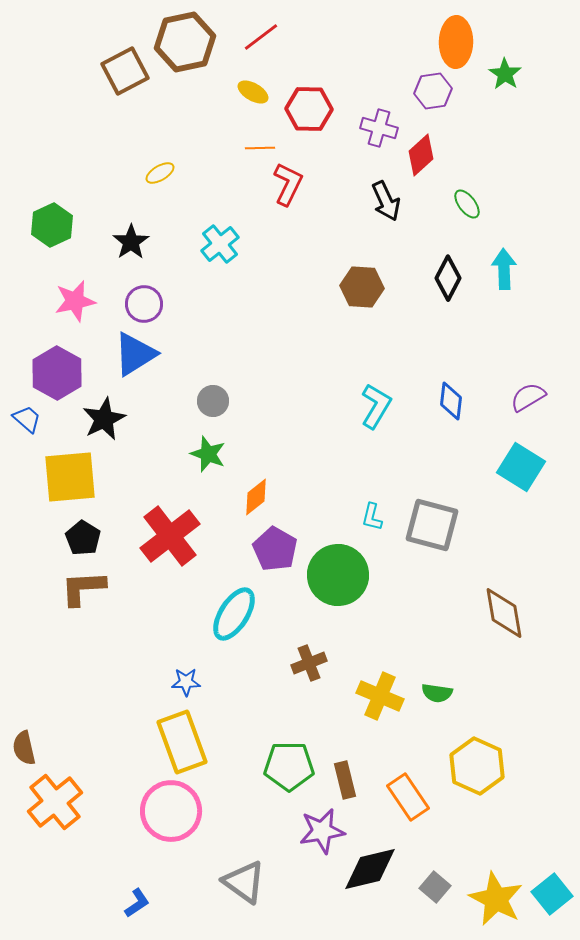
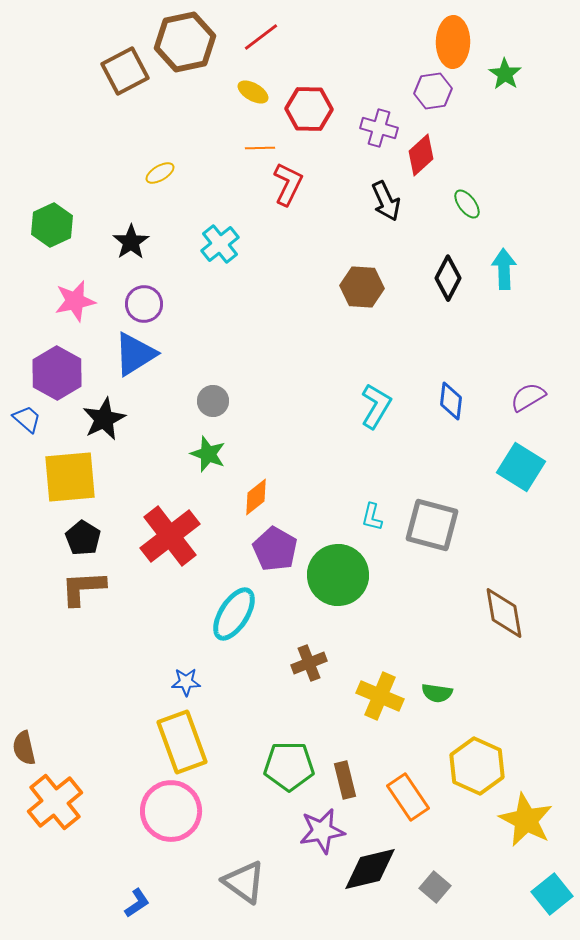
orange ellipse at (456, 42): moved 3 px left
yellow star at (496, 899): moved 30 px right, 79 px up
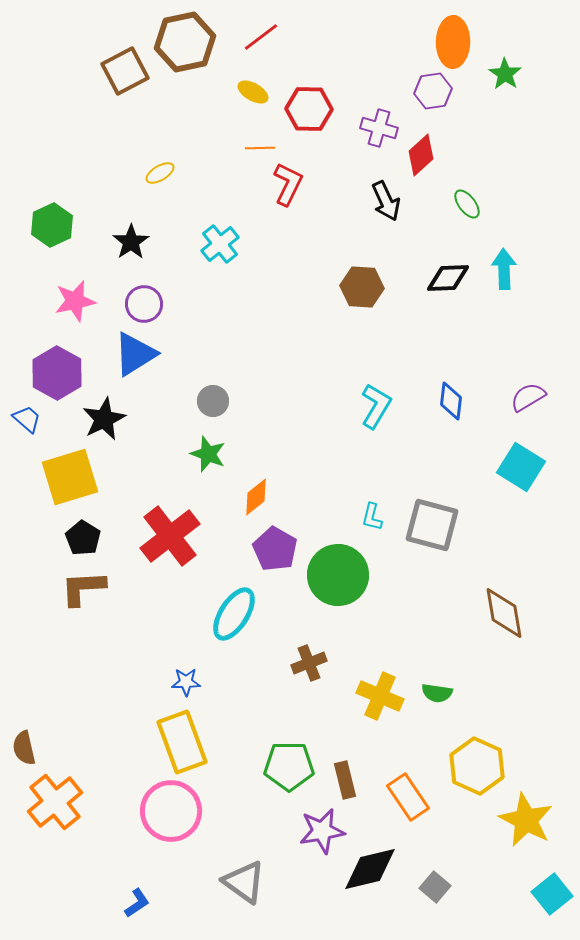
black diamond at (448, 278): rotated 60 degrees clockwise
yellow square at (70, 477): rotated 12 degrees counterclockwise
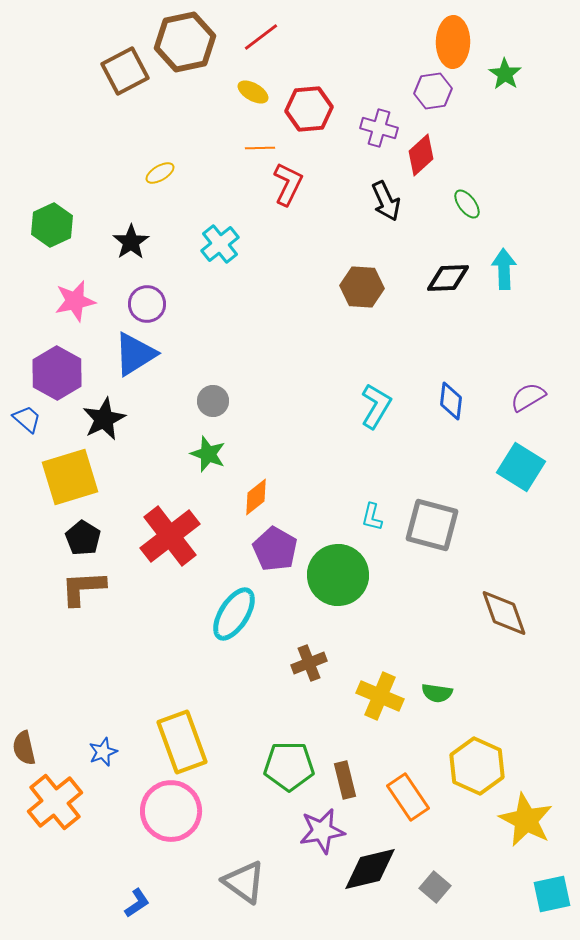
red hexagon at (309, 109): rotated 6 degrees counterclockwise
purple circle at (144, 304): moved 3 px right
brown diamond at (504, 613): rotated 10 degrees counterclockwise
blue star at (186, 682): moved 83 px left, 70 px down; rotated 20 degrees counterclockwise
cyan square at (552, 894): rotated 27 degrees clockwise
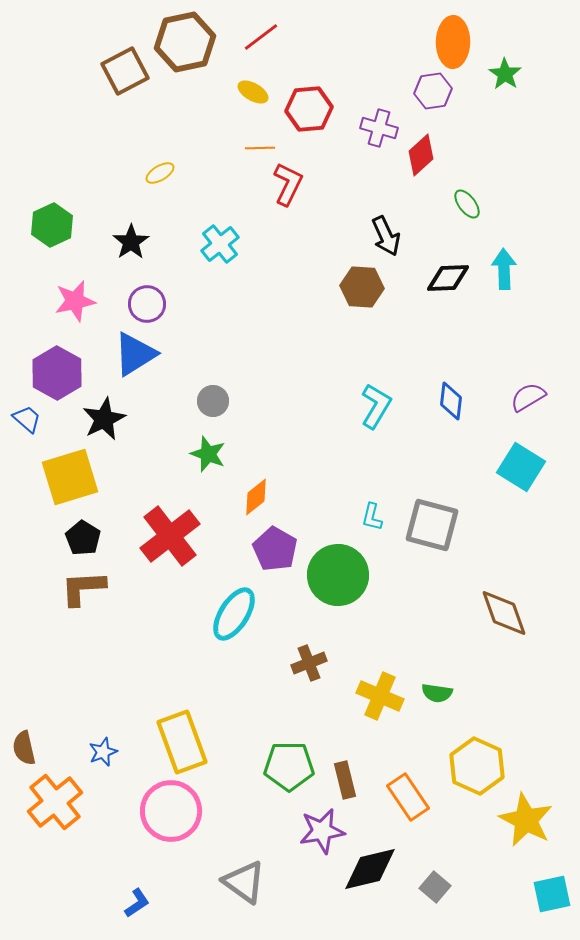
black arrow at (386, 201): moved 35 px down
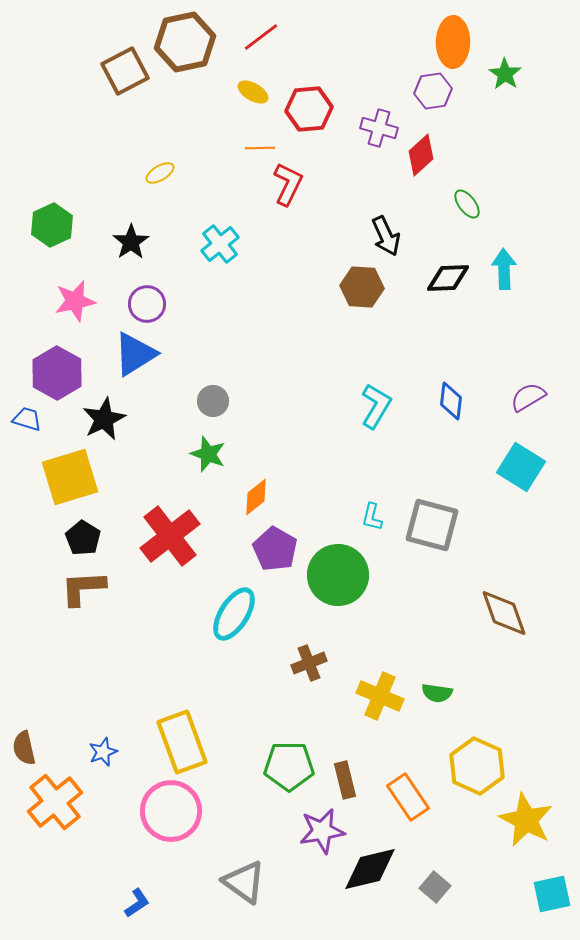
blue trapezoid at (27, 419): rotated 24 degrees counterclockwise
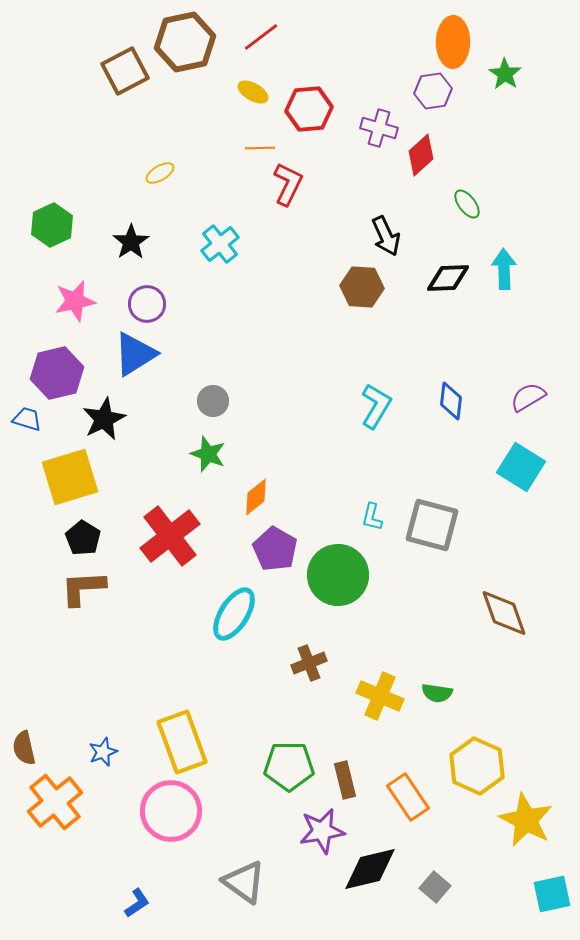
purple hexagon at (57, 373): rotated 18 degrees clockwise
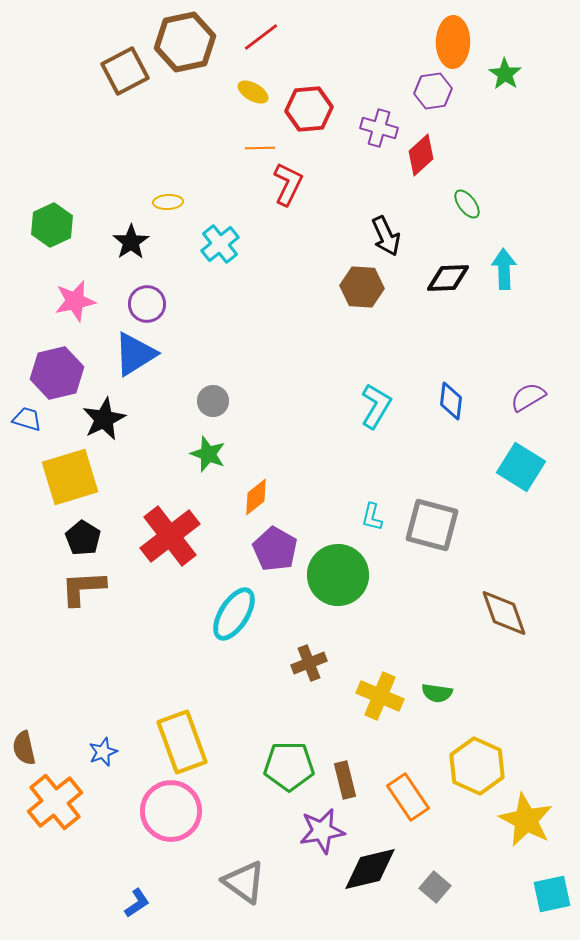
yellow ellipse at (160, 173): moved 8 px right, 29 px down; rotated 28 degrees clockwise
